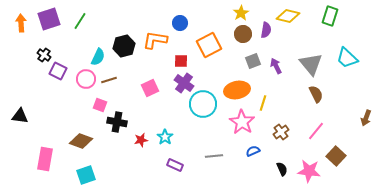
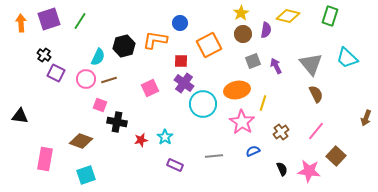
purple square at (58, 71): moved 2 px left, 2 px down
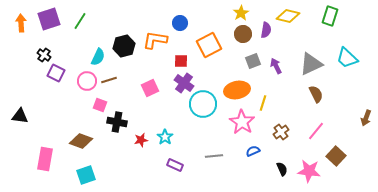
gray triangle at (311, 64): rotated 45 degrees clockwise
pink circle at (86, 79): moved 1 px right, 2 px down
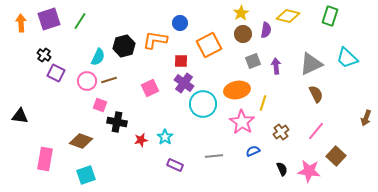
purple arrow at (276, 66): rotated 21 degrees clockwise
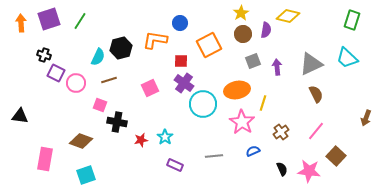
green rectangle at (330, 16): moved 22 px right, 4 px down
black hexagon at (124, 46): moved 3 px left, 2 px down
black cross at (44, 55): rotated 16 degrees counterclockwise
purple arrow at (276, 66): moved 1 px right, 1 px down
pink circle at (87, 81): moved 11 px left, 2 px down
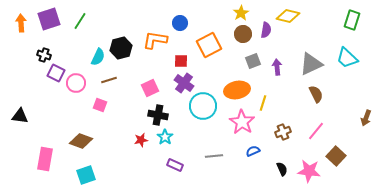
cyan circle at (203, 104): moved 2 px down
black cross at (117, 122): moved 41 px right, 7 px up
brown cross at (281, 132): moved 2 px right; rotated 14 degrees clockwise
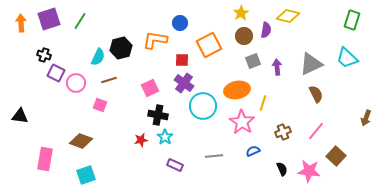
brown circle at (243, 34): moved 1 px right, 2 px down
red square at (181, 61): moved 1 px right, 1 px up
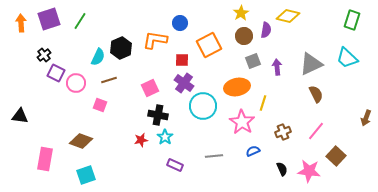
black hexagon at (121, 48): rotated 10 degrees counterclockwise
black cross at (44, 55): rotated 32 degrees clockwise
orange ellipse at (237, 90): moved 3 px up
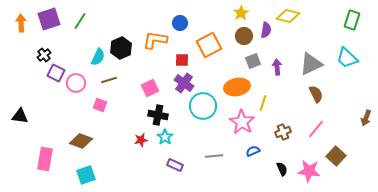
pink line at (316, 131): moved 2 px up
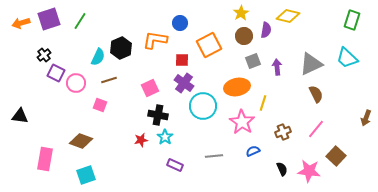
orange arrow at (21, 23): rotated 102 degrees counterclockwise
